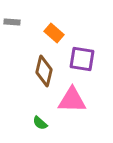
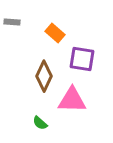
orange rectangle: moved 1 px right
brown diamond: moved 5 px down; rotated 12 degrees clockwise
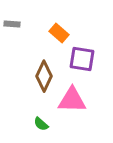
gray rectangle: moved 2 px down
orange rectangle: moved 4 px right
green semicircle: moved 1 px right, 1 px down
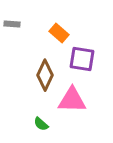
brown diamond: moved 1 px right, 1 px up
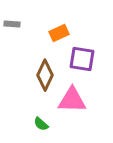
orange rectangle: rotated 66 degrees counterclockwise
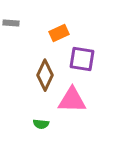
gray rectangle: moved 1 px left, 1 px up
green semicircle: rotated 35 degrees counterclockwise
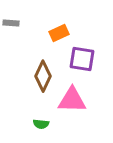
brown diamond: moved 2 px left, 1 px down
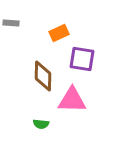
brown diamond: rotated 24 degrees counterclockwise
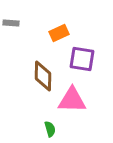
green semicircle: moved 9 px right, 5 px down; rotated 112 degrees counterclockwise
